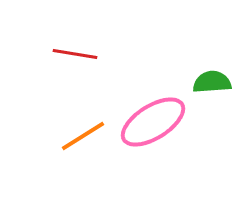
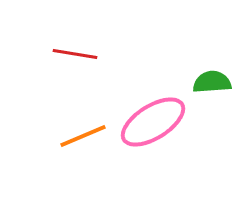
orange line: rotated 9 degrees clockwise
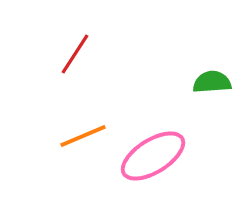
red line: rotated 66 degrees counterclockwise
pink ellipse: moved 34 px down
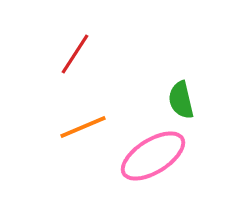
green semicircle: moved 31 px left, 18 px down; rotated 99 degrees counterclockwise
orange line: moved 9 px up
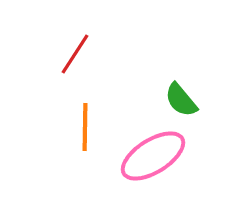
green semicircle: rotated 27 degrees counterclockwise
orange line: moved 2 px right; rotated 66 degrees counterclockwise
